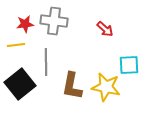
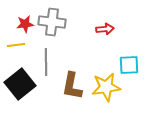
gray cross: moved 2 px left, 1 px down
red arrow: rotated 48 degrees counterclockwise
yellow star: rotated 20 degrees counterclockwise
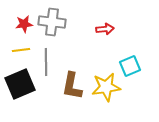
red star: moved 1 px left
yellow line: moved 5 px right, 5 px down
cyan square: moved 1 px right, 1 px down; rotated 20 degrees counterclockwise
black square: rotated 16 degrees clockwise
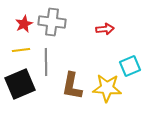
red star: rotated 18 degrees counterclockwise
yellow star: moved 1 px right, 1 px down; rotated 12 degrees clockwise
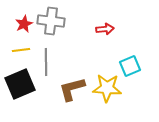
gray cross: moved 1 px left, 1 px up
brown L-shape: moved 3 px down; rotated 64 degrees clockwise
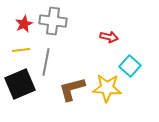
gray cross: moved 2 px right
red arrow: moved 4 px right, 8 px down; rotated 18 degrees clockwise
gray line: rotated 12 degrees clockwise
cyan square: rotated 25 degrees counterclockwise
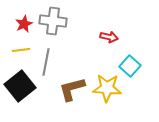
black square: moved 2 px down; rotated 16 degrees counterclockwise
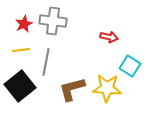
cyan square: rotated 10 degrees counterclockwise
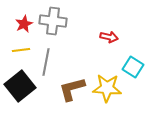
cyan square: moved 3 px right, 1 px down
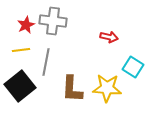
red star: moved 2 px right, 1 px down
brown L-shape: rotated 72 degrees counterclockwise
